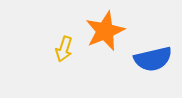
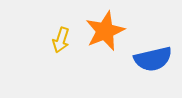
yellow arrow: moved 3 px left, 9 px up
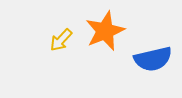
yellow arrow: rotated 25 degrees clockwise
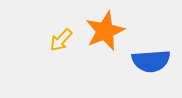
blue semicircle: moved 2 px left, 2 px down; rotated 9 degrees clockwise
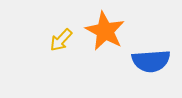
orange star: rotated 21 degrees counterclockwise
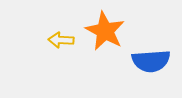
yellow arrow: rotated 50 degrees clockwise
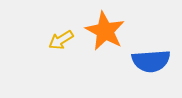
yellow arrow: rotated 35 degrees counterclockwise
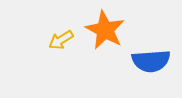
orange star: moved 1 px up
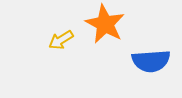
orange star: moved 6 px up
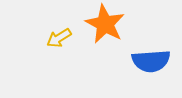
yellow arrow: moved 2 px left, 2 px up
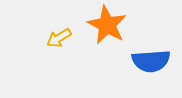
orange star: moved 2 px right, 1 px down
